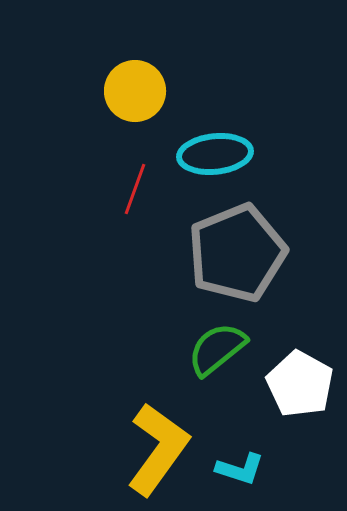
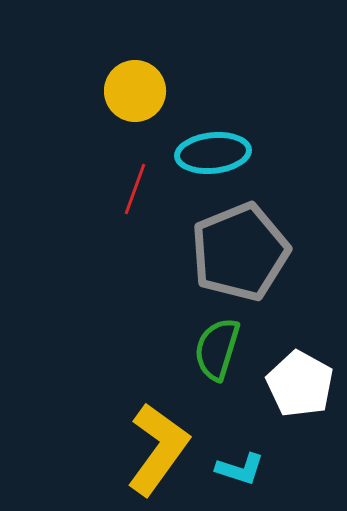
cyan ellipse: moved 2 px left, 1 px up
gray pentagon: moved 3 px right, 1 px up
green semicircle: rotated 34 degrees counterclockwise
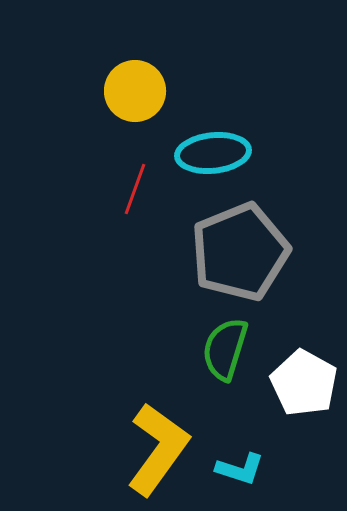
green semicircle: moved 8 px right
white pentagon: moved 4 px right, 1 px up
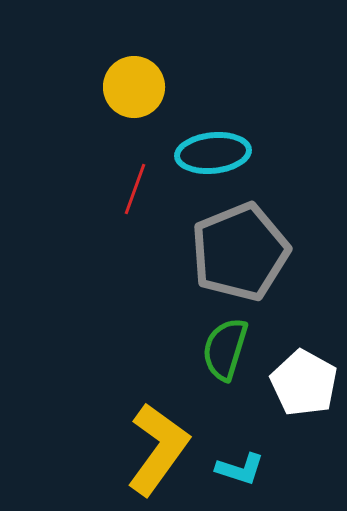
yellow circle: moved 1 px left, 4 px up
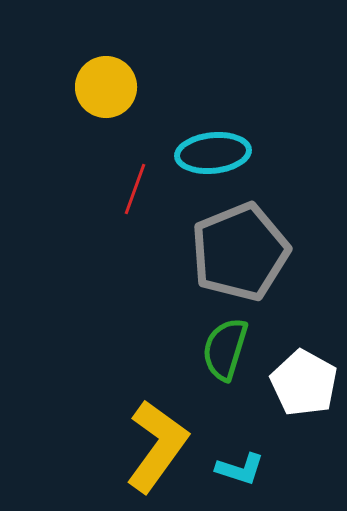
yellow circle: moved 28 px left
yellow L-shape: moved 1 px left, 3 px up
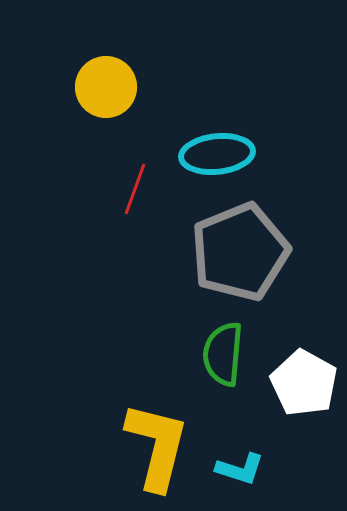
cyan ellipse: moved 4 px right, 1 px down
green semicircle: moved 2 px left, 5 px down; rotated 12 degrees counterclockwise
yellow L-shape: rotated 22 degrees counterclockwise
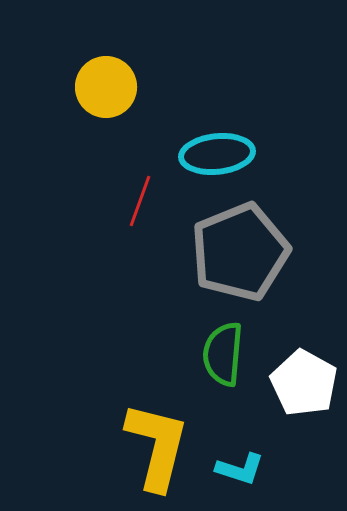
red line: moved 5 px right, 12 px down
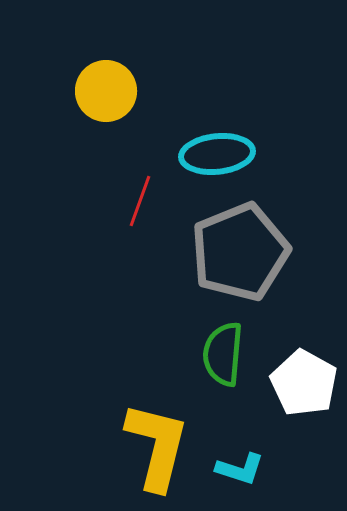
yellow circle: moved 4 px down
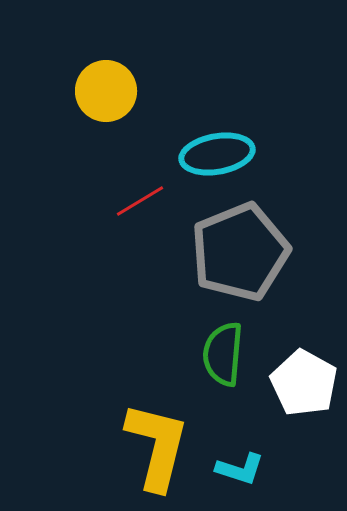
cyan ellipse: rotated 4 degrees counterclockwise
red line: rotated 39 degrees clockwise
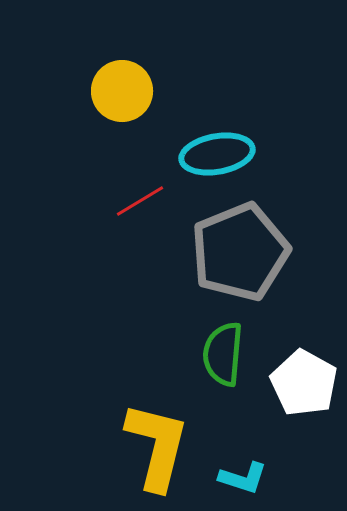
yellow circle: moved 16 px right
cyan L-shape: moved 3 px right, 9 px down
